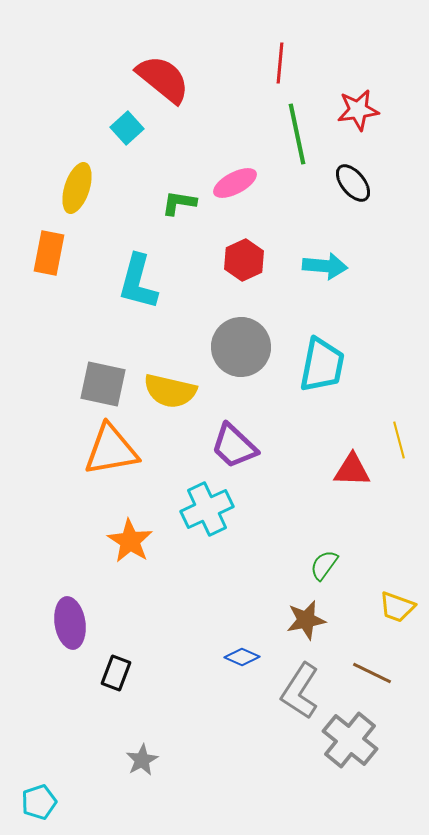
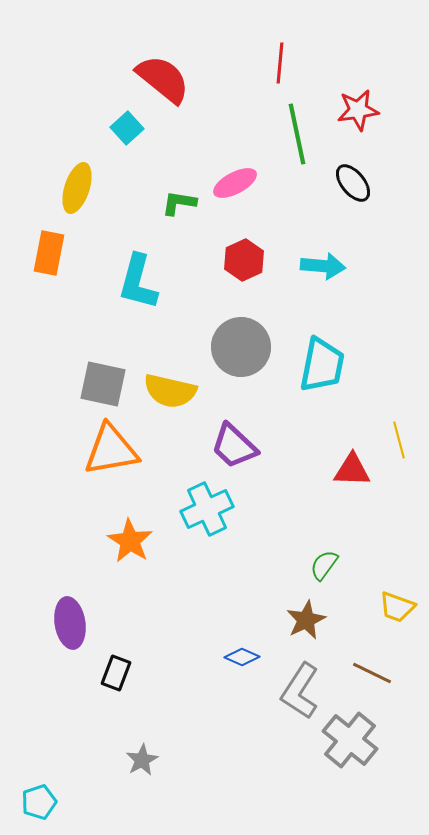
cyan arrow: moved 2 px left
brown star: rotated 15 degrees counterclockwise
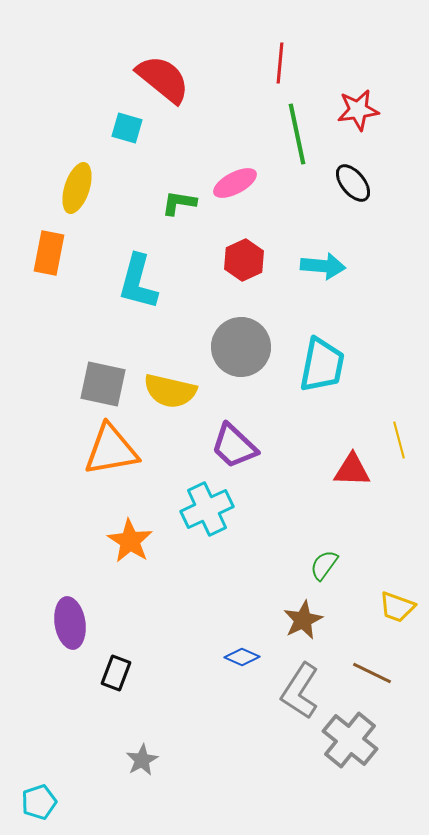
cyan square: rotated 32 degrees counterclockwise
brown star: moved 3 px left
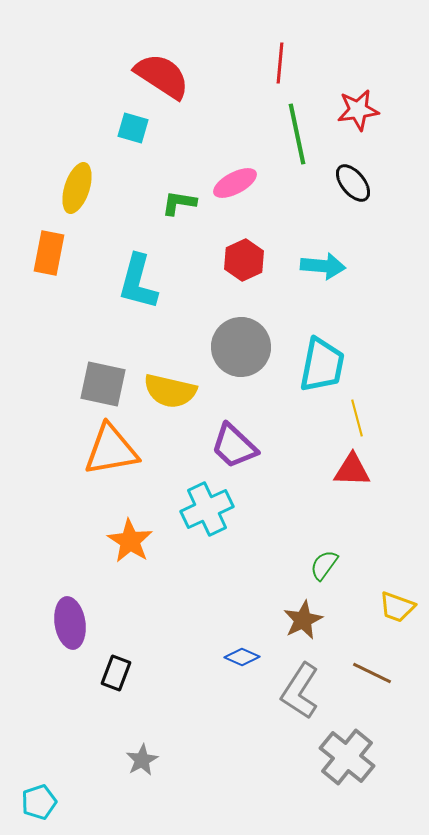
red semicircle: moved 1 px left, 3 px up; rotated 6 degrees counterclockwise
cyan square: moved 6 px right
yellow line: moved 42 px left, 22 px up
gray cross: moved 3 px left, 17 px down
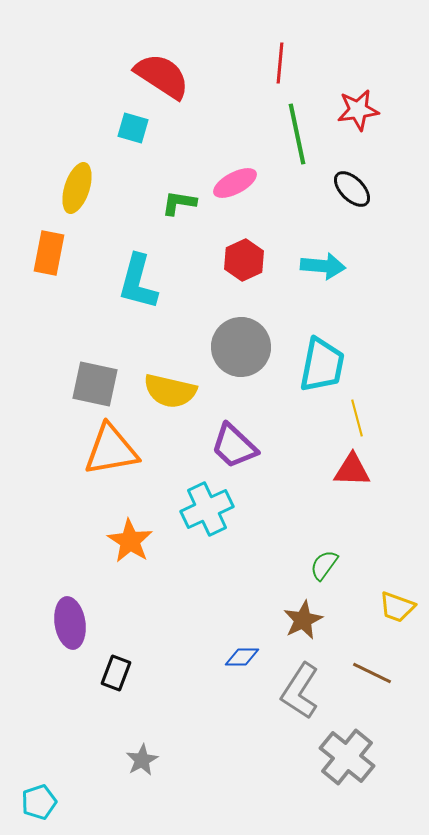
black ellipse: moved 1 px left, 6 px down; rotated 6 degrees counterclockwise
gray square: moved 8 px left
blue diamond: rotated 24 degrees counterclockwise
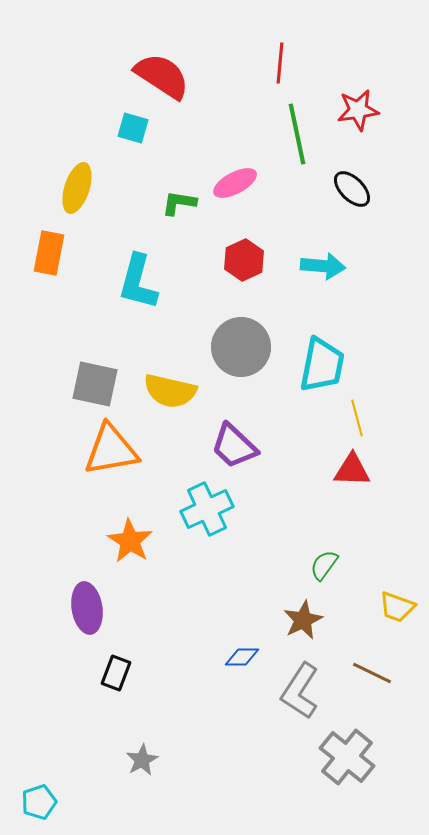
purple ellipse: moved 17 px right, 15 px up
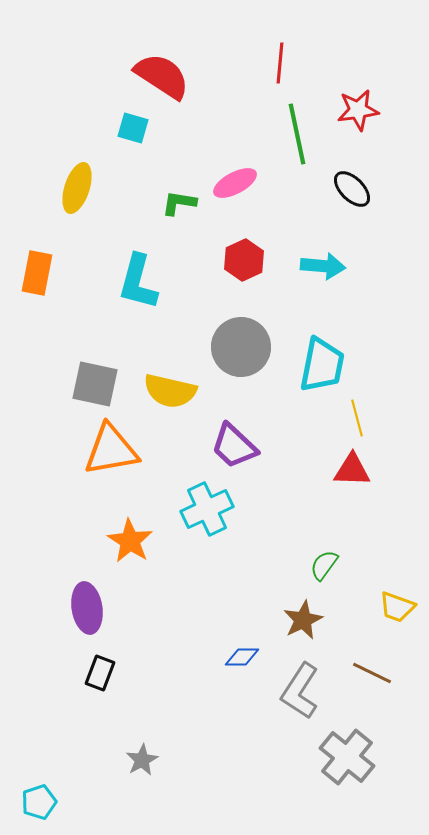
orange rectangle: moved 12 px left, 20 px down
black rectangle: moved 16 px left
